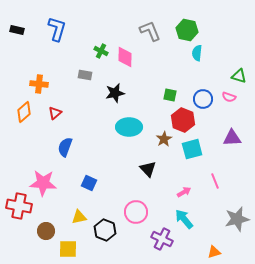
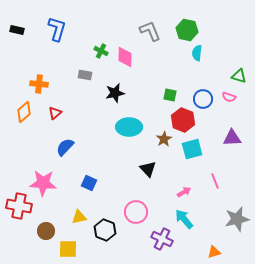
blue semicircle: rotated 24 degrees clockwise
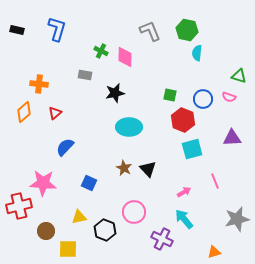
brown star: moved 40 px left, 29 px down; rotated 14 degrees counterclockwise
red cross: rotated 25 degrees counterclockwise
pink circle: moved 2 px left
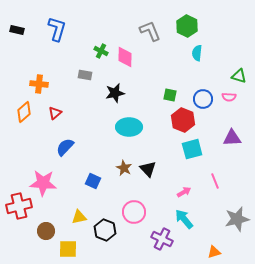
green hexagon: moved 4 px up; rotated 15 degrees clockwise
pink semicircle: rotated 16 degrees counterclockwise
blue square: moved 4 px right, 2 px up
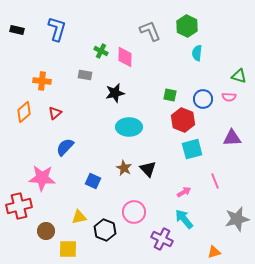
orange cross: moved 3 px right, 3 px up
pink star: moved 1 px left, 5 px up
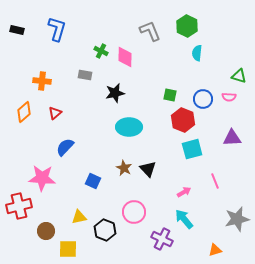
orange triangle: moved 1 px right, 2 px up
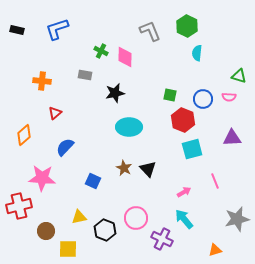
blue L-shape: rotated 125 degrees counterclockwise
orange diamond: moved 23 px down
pink circle: moved 2 px right, 6 px down
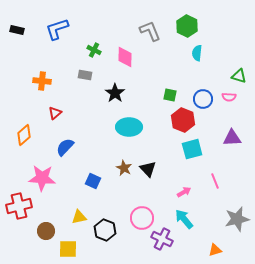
green cross: moved 7 px left, 1 px up
black star: rotated 24 degrees counterclockwise
pink circle: moved 6 px right
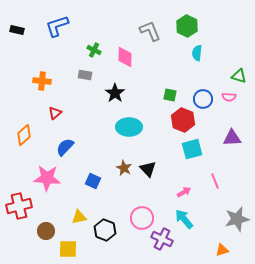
blue L-shape: moved 3 px up
pink star: moved 5 px right
orange triangle: moved 7 px right
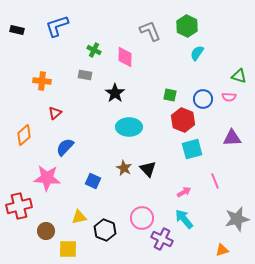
cyan semicircle: rotated 28 degrees clockwise
